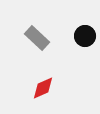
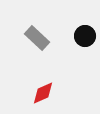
red diamond: moved 5 px down
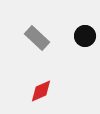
red diamond: moved 2 px left, 2 px up
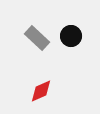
black circle: moved 14 px left
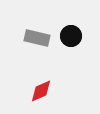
gray rectangle: rotated 30 degrees counterclockwise
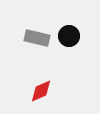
black circle: moved 2 px left
